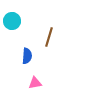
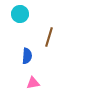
cyan circle: moved 8 px right, 7 px up
pink triangle: moved 2 px left
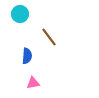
brown line: rotated 54 degrees counterclockwise
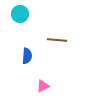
brown line: moved 8 px right, 3 px down; rotated 48 degrees counterclockwise
pink triangle: moved 10 px right, 3 px down; rotated 16 degrees counterclockwise
